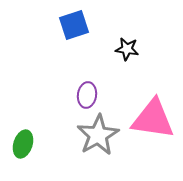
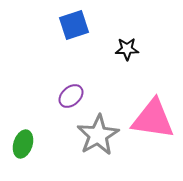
black star: rotated 10 degrees counterclockwise
purple ellipse: moved 16 px left, 1 px down; rotated 40 degrees clockwise
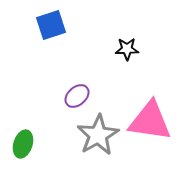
blue square: moved 23 px left
purple ellipse: moved 6 px right
pink triangle: moved 3 px left, 2 px down
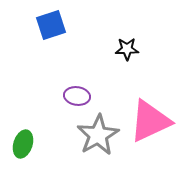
purple ellipse: rotated 50 degrees clockwise
pink triangle: rotated 33 degrees counterclockwise
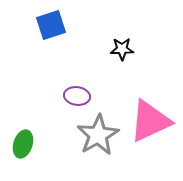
black star: moved 5 px left
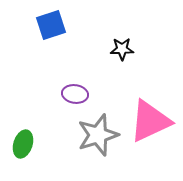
purple ellipse: moved 2 px left, 2 px up
gray star: rotated 12 degrees clockwise
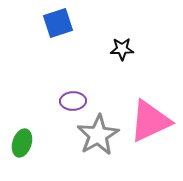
blue square: moved 7 px right, 2 px up
purple ellipse: moved 2 px left, 7 px down; rotated 10 degrees counterclockwise
gray star: rotated 12 degrees counterclockwise
green ellipse: moved 1 px left, 1 px up
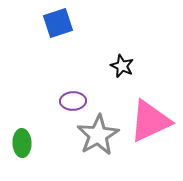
black star: moved 17 px down; rotated 25 degrees clockwise
green ellipse: rotated 20 degrees counterclockwise
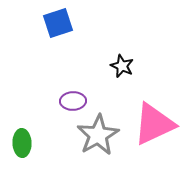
pink triangle: moved 4 px right, 3 px down
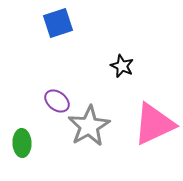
purple ellipse: moved 16 px left; rotated 40 degrees clockwise
gray star: moved 9 px left, 9 px up
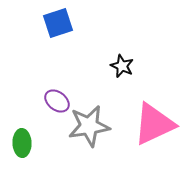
gray star: rotated 21 degrees clockwise
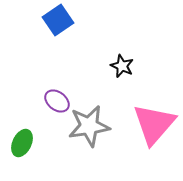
blue square: moved 3 px up; rotated 16 degrees counterclockwise
pink triangle: rotated 24 degrees counterclockwise
green ellipse: rotated 28 degrees clockwise
